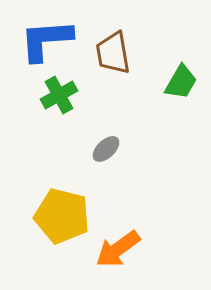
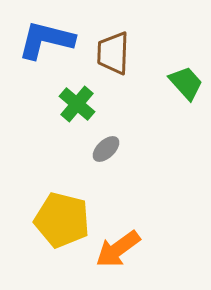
blue L-shape: rotated 18 degrees clockwise
brown trapezoid: rotated 12 degrees clockwise
green trapezoid: moved 5 px right, 1 px down; rotated 72 degrees counterclockwise
green cross: moved 18 px right, 9 px down; rotated 21 degrees counterclockwise
yellow pentagon: moved 4 px down
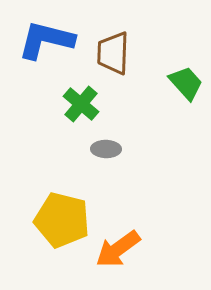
green cross: moved 4 px right
gray ellipse: rotated 44 degrees clockwise
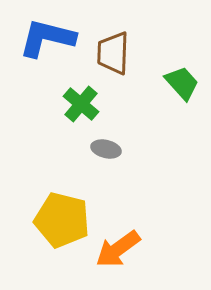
blue L-shape: moved 1 px right, 2 px up
green trapezoid: moved 4 px left
gray ellipse: rotated 12 degrees clockwise
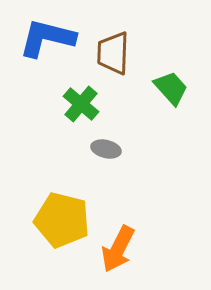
green trapezoid: moved 11 px left, 5 px down
orange arrow: rotated 27 degrees counterclockwise
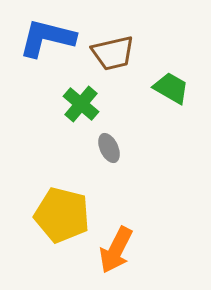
brown trapezoid: rotated 105 degrees counterclockwise
green trapezoid: rotated 18 degrees counterclockwise
gray ellipse: moved 3 px right, 1 px up; rotated 52 degrees clockwise
yellow pentagon: moved 5 px up
orange arrow: moved 2 px left, 1 px down
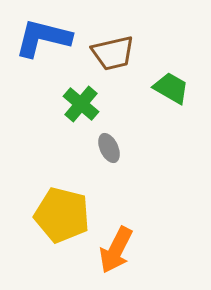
blue L-shape: moved 4 px left
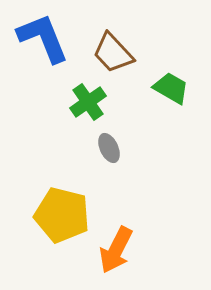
blue L-shape: rotated 54 degrees clockwise
brown trapezoid: rotated 60 degrees clockwise
green cross: moved 7 px right, 2 px up; rotated 15 degrees clockwise
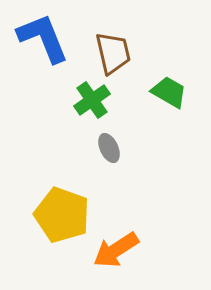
brown trapezoid: rotated 150 degrees counterclockwise
green trapezoid: moved 2 px left, 4 px down
green cross: moved 4 px right, 2 px up
yellow pentagon: rotated 6 degrees clockwise
orange arrow: rotated 30 degrees clockwise
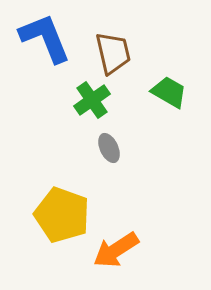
blue L-shape: moved 2 px right
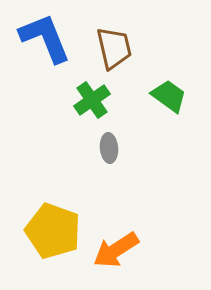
brown trapezoid: moved 1 px right, 5 px up
green trapezoid: moved 4 px down; rotated 6 degrees clockwise
gray ellipse: rotated 20 degrees clockwise
yellow pentagon: moved 9 px left, 16 px down
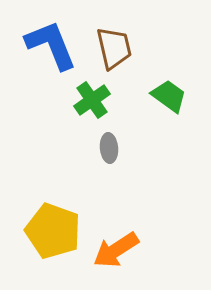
blue L-shape: moved 6 px right, 7 px down
